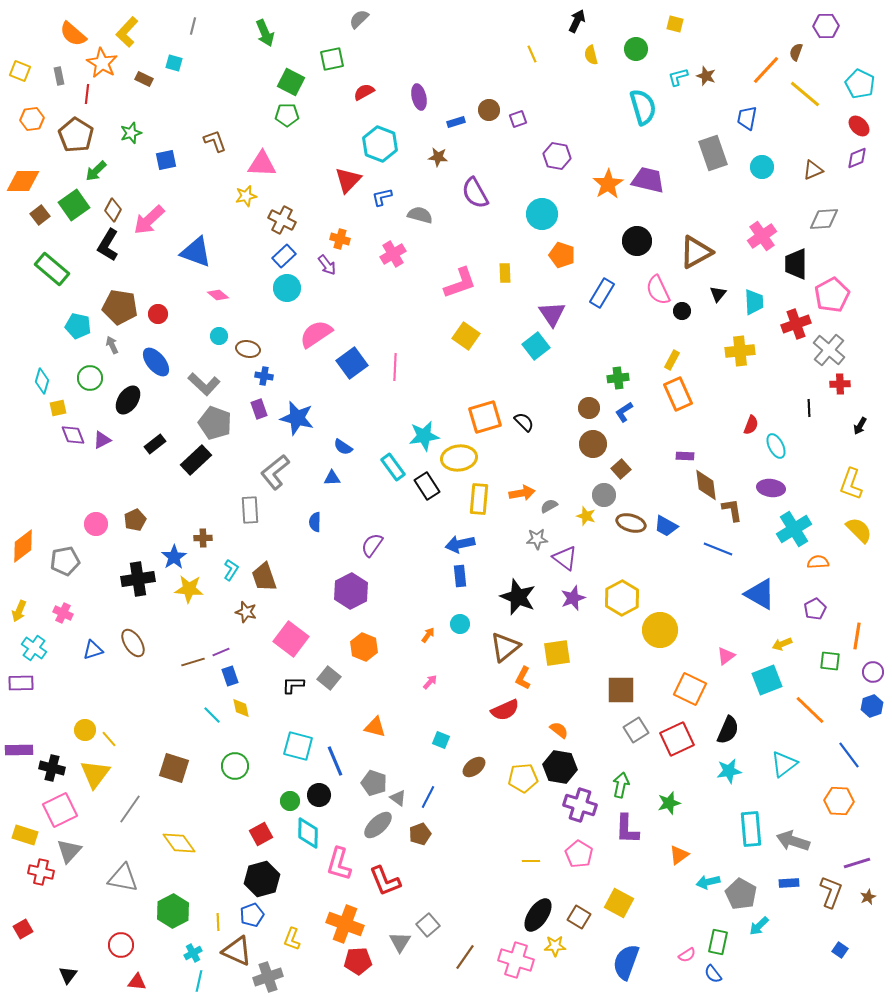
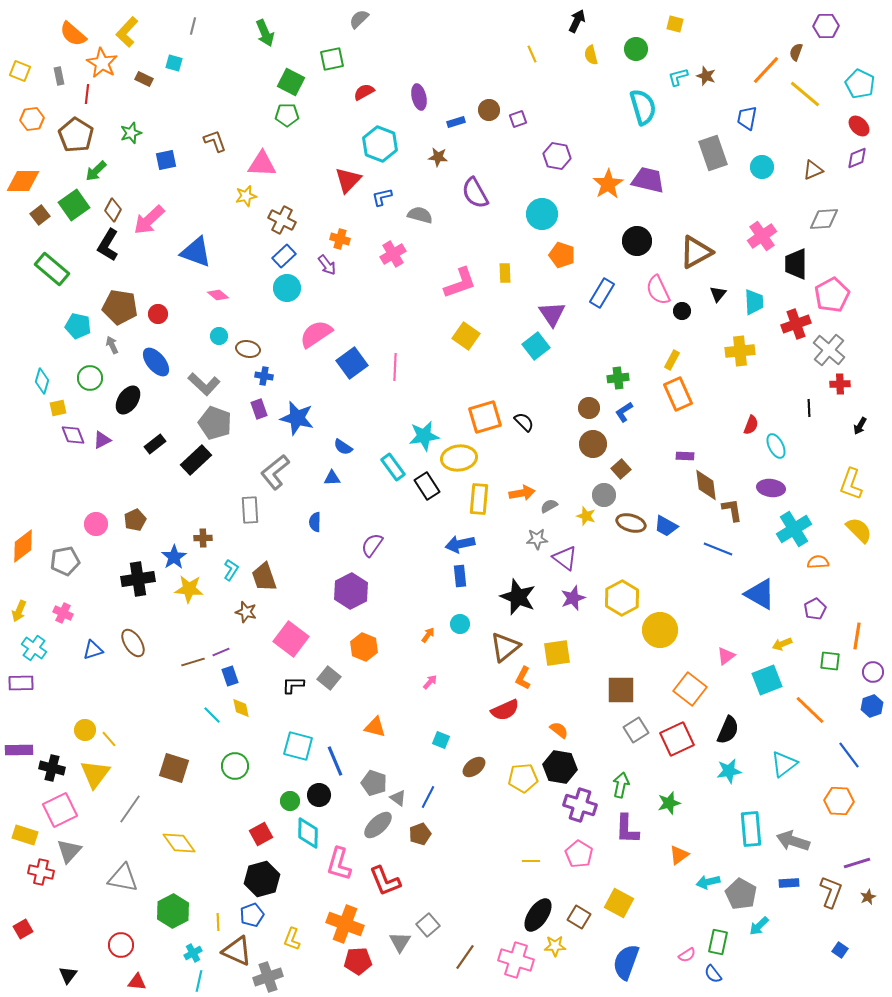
orange square at (690, 689): rotated 12 degrees clockwise
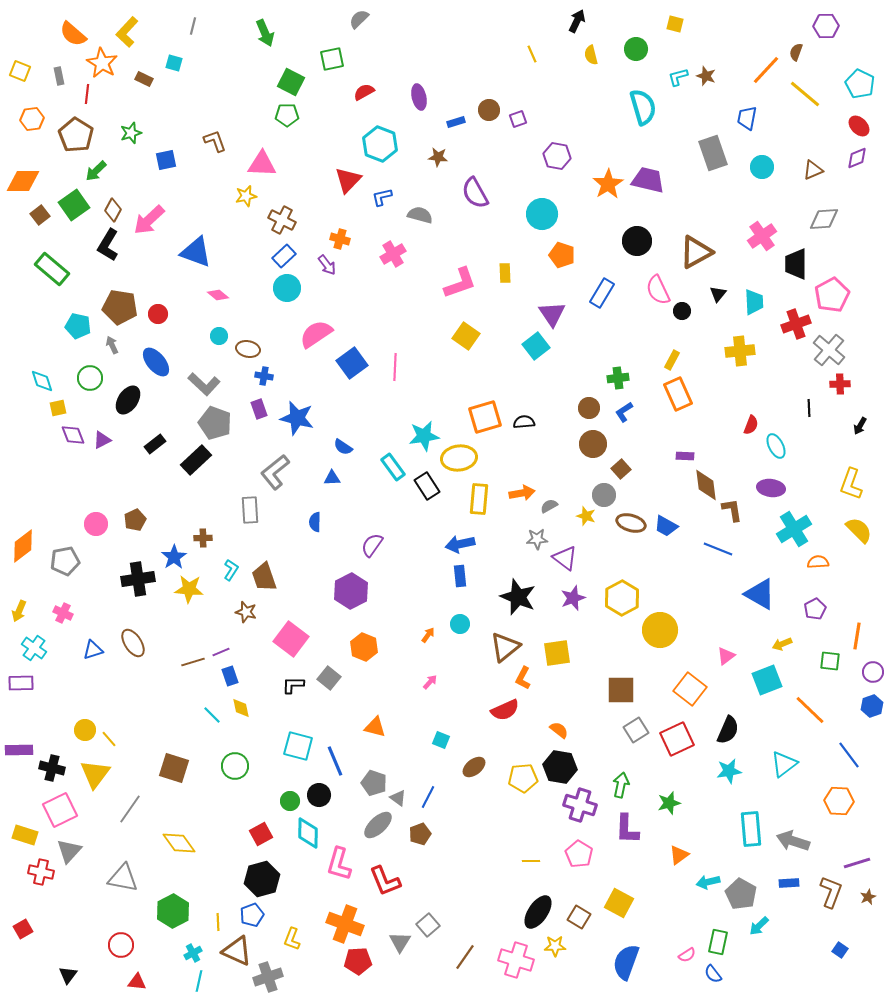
cyan diamond at (42, 381): rotated 35 degrees counterclockwise
black semicircle at (524, 422): rotated 50 degrees counterclockwise
black ellipse at (538, 915): moved 3 px up
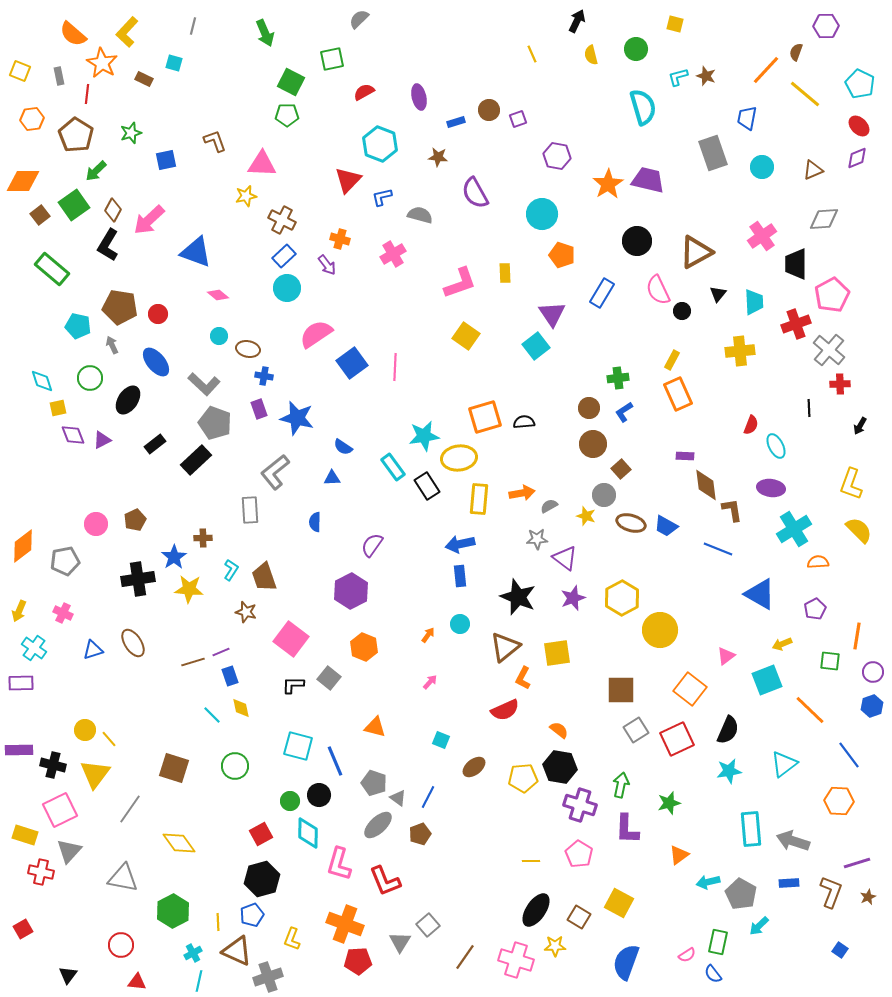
black cross at (52, 768): moved 1 px right, 3 px up
black ellipse at (538, 912): moved 2 px left, 2 px up
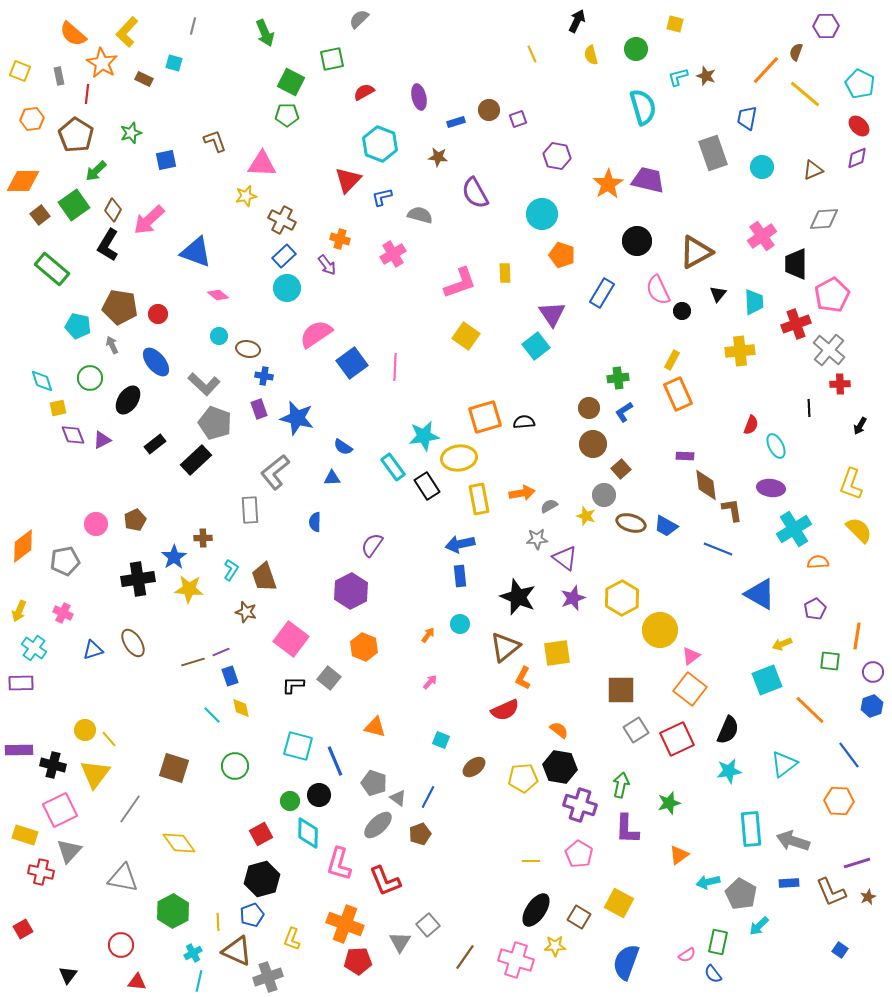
yellow rectangle at (479, 499): rotated 16 degrees counterclockwise
pink triangle at (726, 656): moved 35 px left
brown L-shape at (831, 892): rotated 136 degrees clockwise
